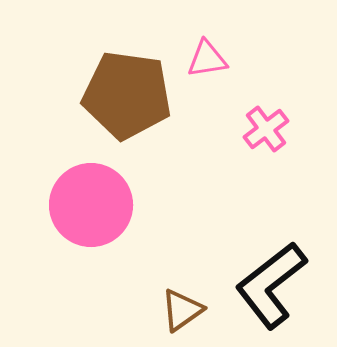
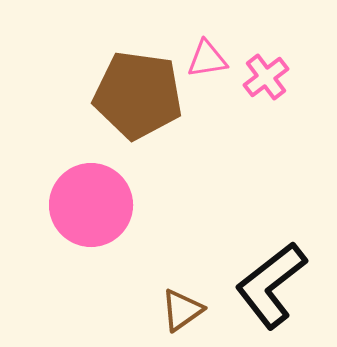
brown pentagon: moved 11 px right
pink cross: moved 52 px up
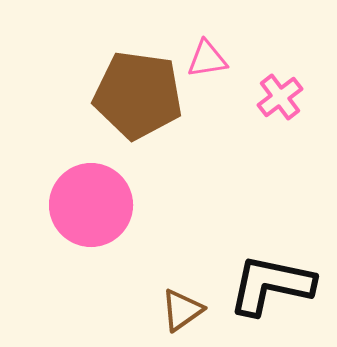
pink cross: moved 14 px right, 20 px down
black L-shape: rotated 50 degrees clockwise
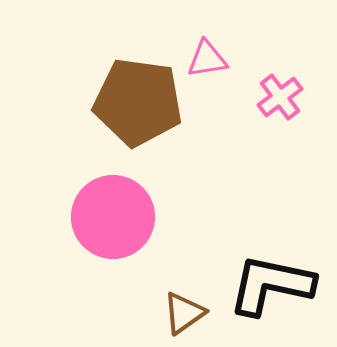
brown pentagon: moved 7 px down
pink circle: moved 22 px right, 12 px down
brown triangle: moved 2 px right, 3 px down
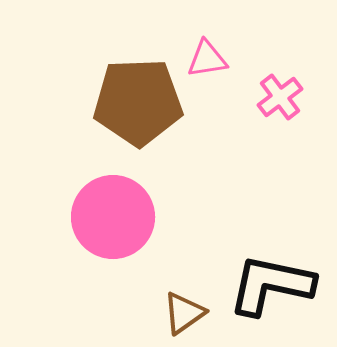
brown pentagon: rotated 10 degrees counterclockwise
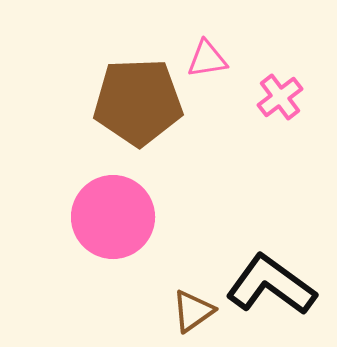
black L-shape: rotated 24 degrees clockwise
brown triangle: moved 9 px right, 2 px up
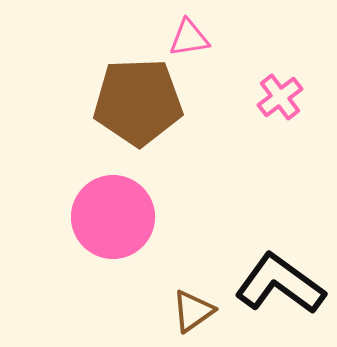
pink triangle: moved 18 px left, 21 px up
black L-shape: moved 9 px right, 1 px up
